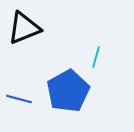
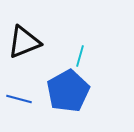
black triangle: moved 14 px down
cyan line: moved 16 px left, 1 px up
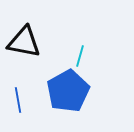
black triangle: rotated 33 degrees clockwise
blue line: moved 1 px left, 1 px down; rotated 65 degrees clockwise
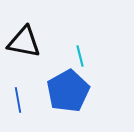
cyan line: rotated 30 degrees counterclockwise
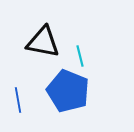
black triangle: moved 19 px right
blue pentagon: rotated 21 degrees counterclockwise
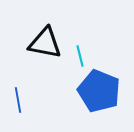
black triangle: moved 2 px right, 1 px down
blue pentagon: moved 31 px right
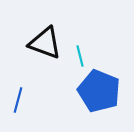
black triangle: rotated 9 degrees clockwise
blue line: rotated 25 degrees clockwise
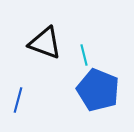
cyan line: moved 4 px right, 1 px up
blue pentagon: moved 1 px left, 1 px up
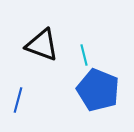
black triangle: moved 3 px left, 2 px down
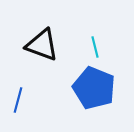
cyan line: moved 11 px right, 8 px up
blue pentagon: moved 4 px left, 2 px up
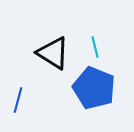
black triangle: moved 11 px right, 8 px down; rotated 12 degrees clockwise
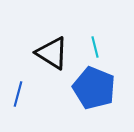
black triangle: moved 1 px left
blue line: moved 6 px up
